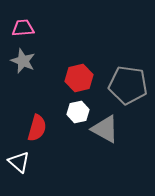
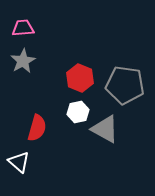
gray star: rotated 20 degrees clockwise
red hexagon: moved 1 px right; rotated 24 degrees counterclockwise
gray pentagon: moved 3 px left
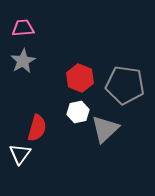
gray triangle: rotated 48 degrees clockwise
white triangle: moved 1 px right, 8 px up; rotated 25 degrees clockwise
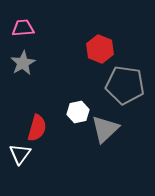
gray star: moved 2 px down
red hexagon: moved 20 px right, 29 px up
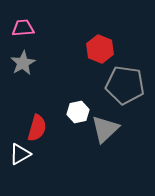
white triangle: rotated 25 degrees clockwise
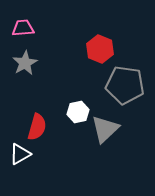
gray star: moved 2 px right
red semicircle: moved 1 px up
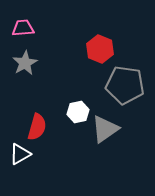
gray triangle: rotated 8 degrees clockwise
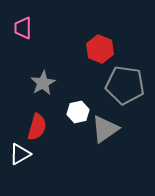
pink trapezoid: rotated 85 degrees counterclockwise
gray star: moved 18 px right, 20 px down
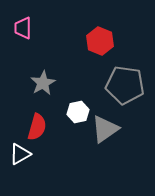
red hexagon: moved 8 px up
